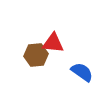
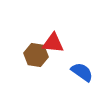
brown hexagon: rotated 15 degrees clockwise
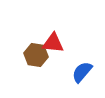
blue semicircle: rotated 85 degrees counterclockwise
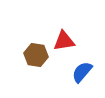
red triangle: moved 11 px right, 2 px up; rotated 15 degrees counterclockwise
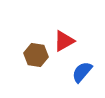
red triangle: rotated 20 degrees counterclockwise
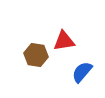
red triangle: rotated 20 degrees clockwise
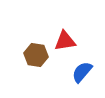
red triangle: moved 1 px right
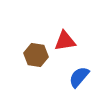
blue semicircle: moved 3 px left, 5 px down
